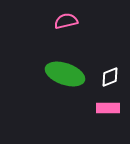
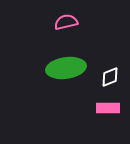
pink semicircle: moved 1 px down
green ellipse: moved 1 px right, 6 px up; rotated 27 degrees counterclockwise
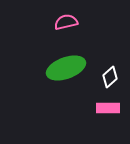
green ellipse: rotated 12 degrees counterclockwise
white diamond: rotated 20 degrees counterclockwise
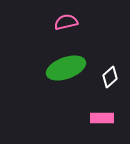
pink rectangle: moved 6 px left, 10 px down
